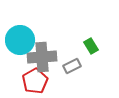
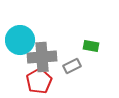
green rectangle: rotated 49 degrees counterclockwise
red pentagon: moved 4 px right
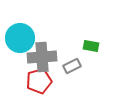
cyan circle: moved 2 px up
red pentagon: rotated 15 degrees clockwise
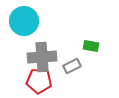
cyan circle: moved 4 px right, 17 px up
red pentagon: rotated 20 degrees clockwise
